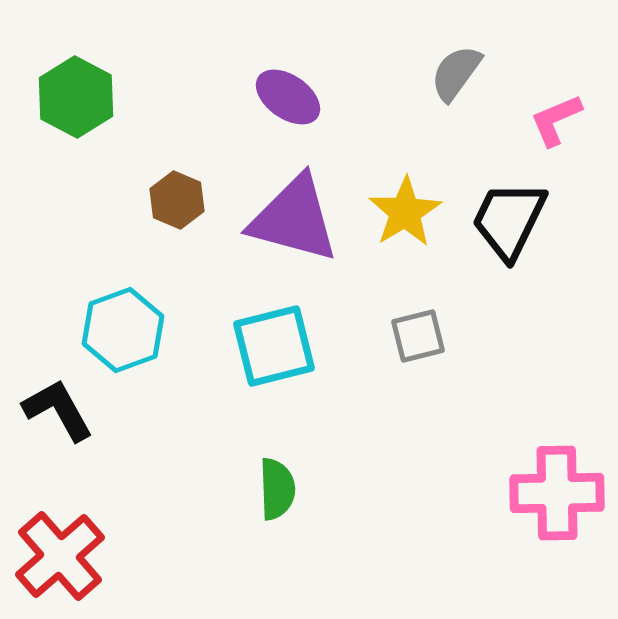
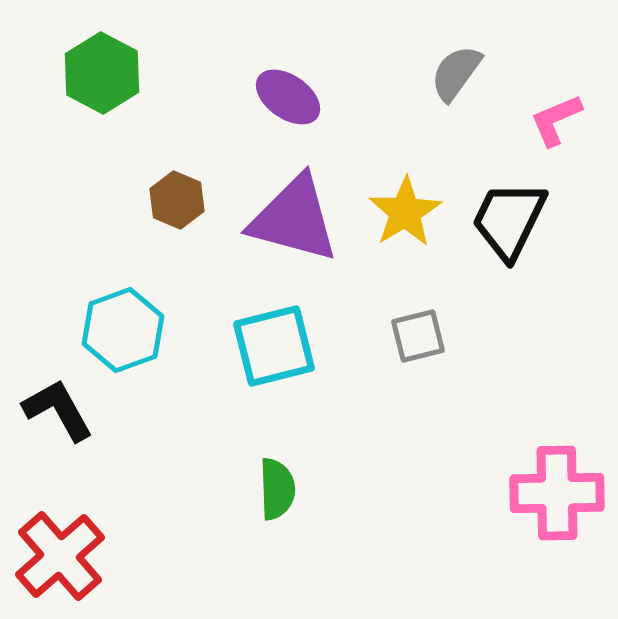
green hexagon: moved 26 px right, 24 px up
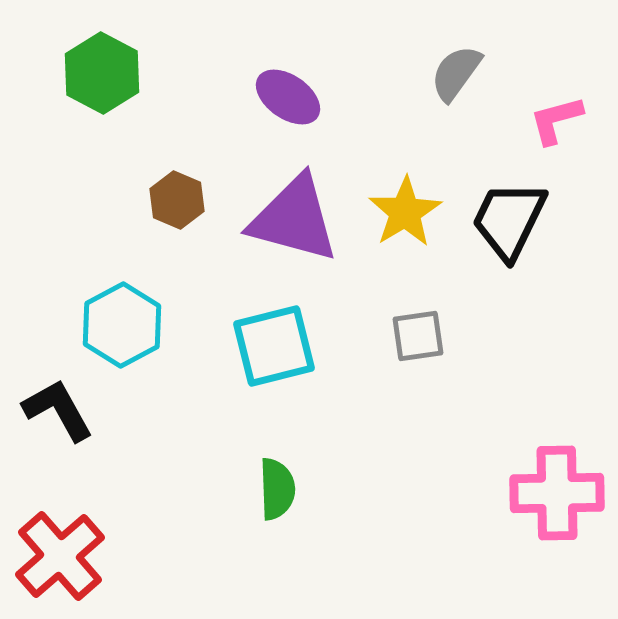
pink L-shape: rotated 8 degrees clockwise
cyan hexagon: moved 1 px left, 5 px up; rotated 8 degrees counterclockwise
gray square: rotated 6 degrees clockwise
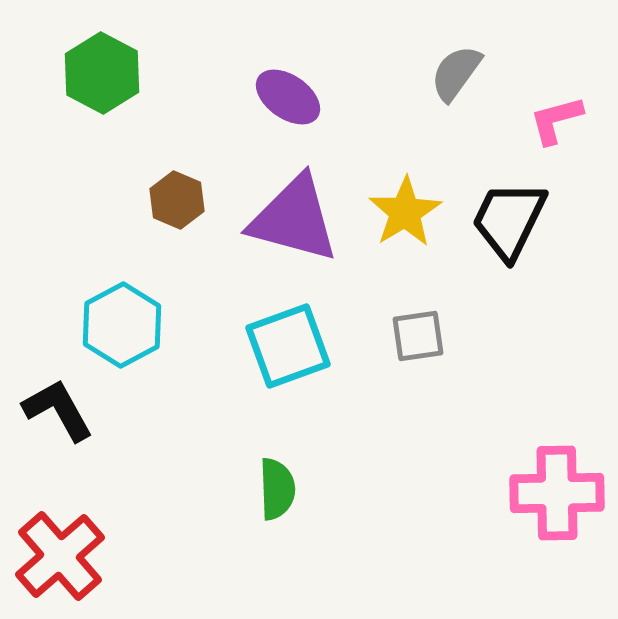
cyan square: moved 14 px right; rotated 6 degrees counterclockwise
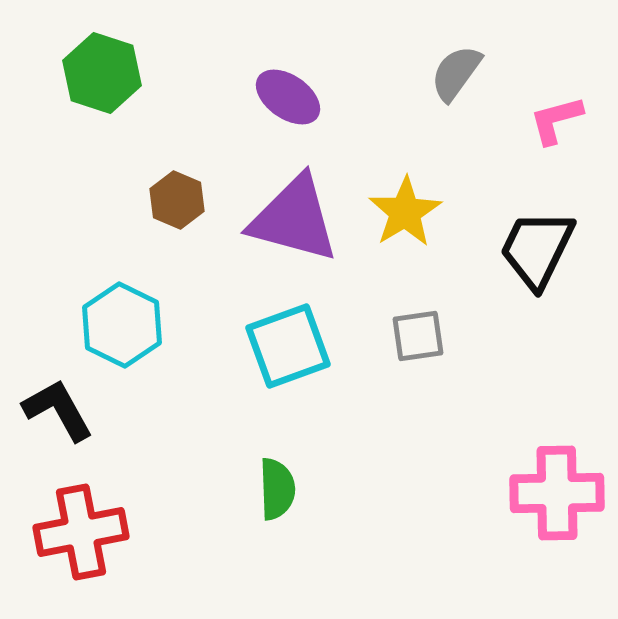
green hexagon: rotated 10 degrees counterclockwise
black trapezoid: moved 28 px right, 29 px down
cyan hexagon: rotated 6 degrees counterclockwise
red cross: moved 21 px right, 24 px up; rotated 30 degrees clockwise
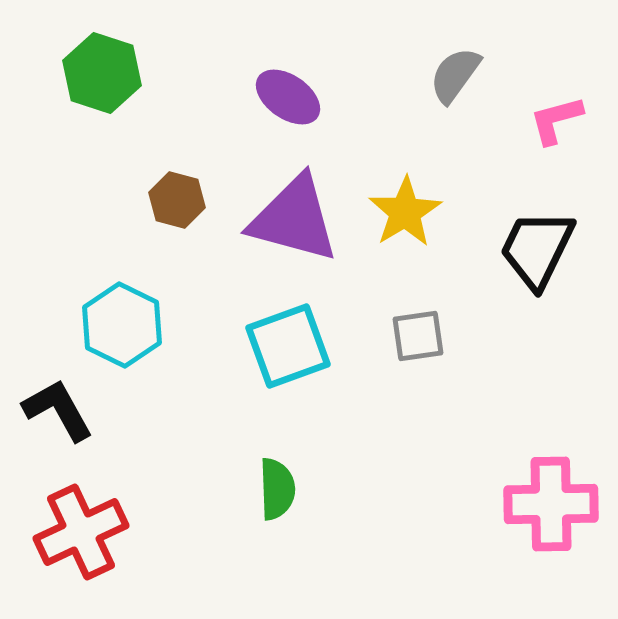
gray semicircle: moved 1 px left, 2 px down
brown hexagon: rotated 8 degrees counterclockwise
pink cross: moved 6 px left, 11 px down
red cross: rotated 14 degrees counterclockwise
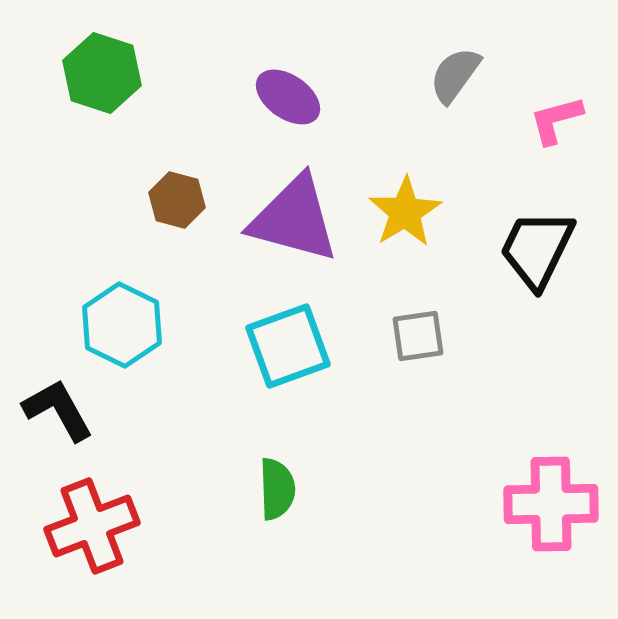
red cross: moved 11 px right, 6 px up; rotated 4 degrees clockwise
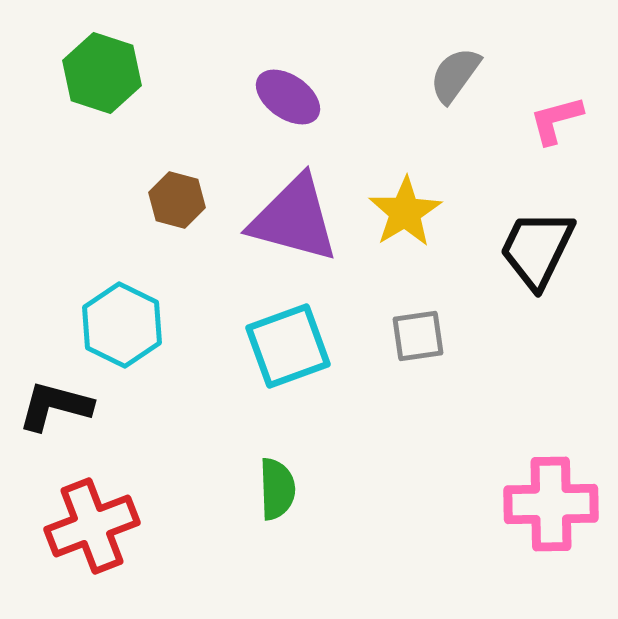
black L-shape: moved 3 px left, 4 px up; rotated 46 degrees counterclockwise
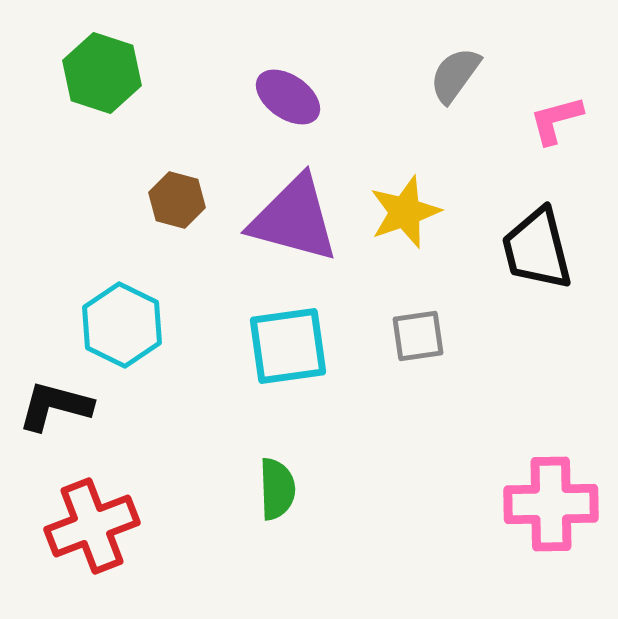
yellow star: rotated 12 degrees clockwise
black trapezoid: rotated 40 degrees counterclockwise
cyan square: rotated 12 degrees clockwise
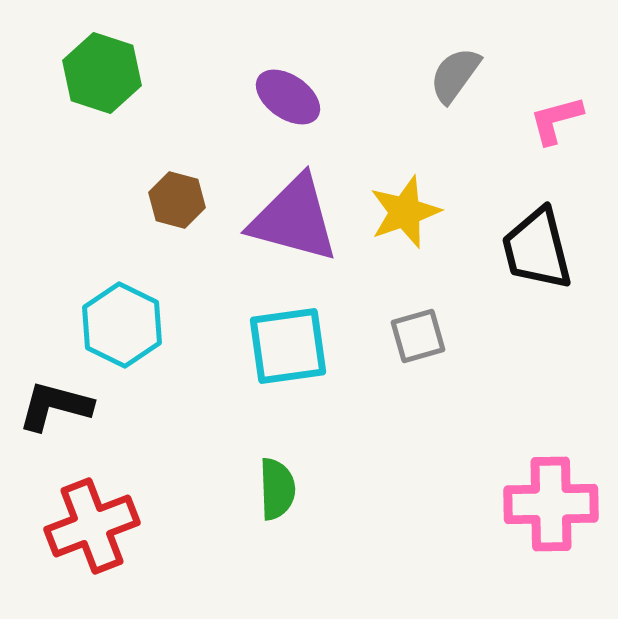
gray square: rotated 8 degrees counterclockwise
